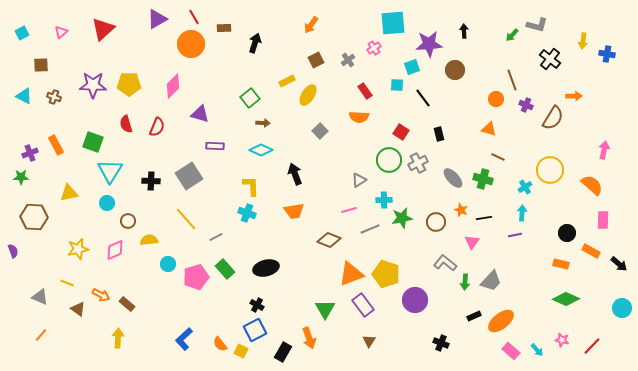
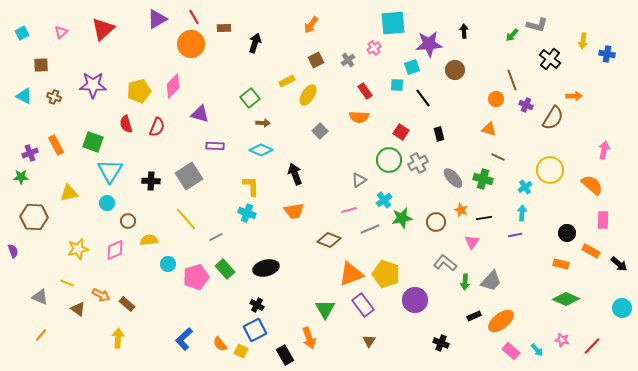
yellow pentagon at (129, 84): moved 10 px right, 7 px down; rotated 15 degrees counterclockwise
cyan cross at (384, 200): rotated 35 degrees counterclockwise
black rectangle at (283, 352): moved 2 px right, 3 px down; rotated 60 degrees counterclockwise
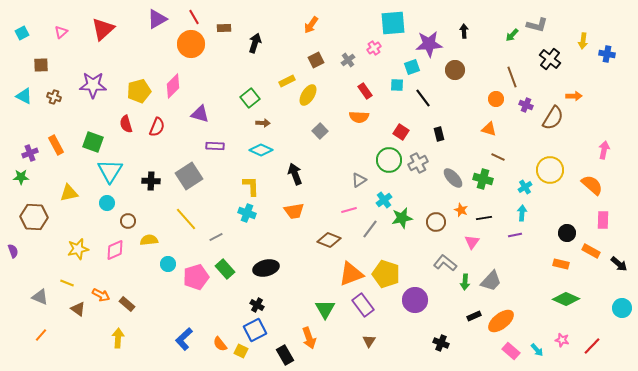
brown line at (512, 80): moved 3 px up
gray line at (370, 229): rotated 30 degrees counterclockwise
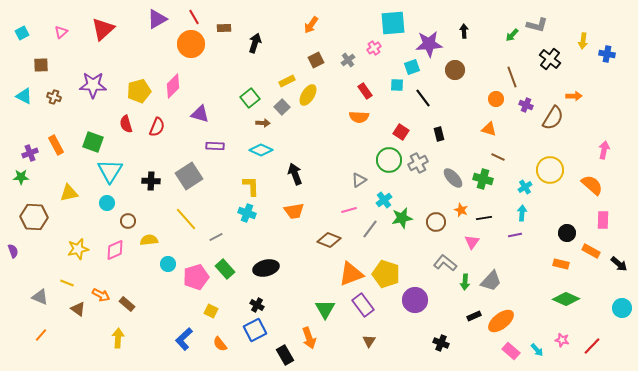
gray square at (320, 131): moved 38 px left, 24 px up
yellow square at (241, 351): moved 30 px left, 40 px up
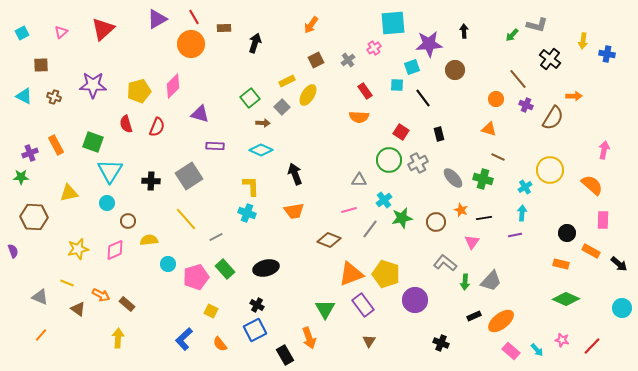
brown line at (512, 77): moved 6 px right, 2 px down; rotated 20 degrees counterclockwise
gray triangle at (359, 180): rotated 35 degrees clockwise
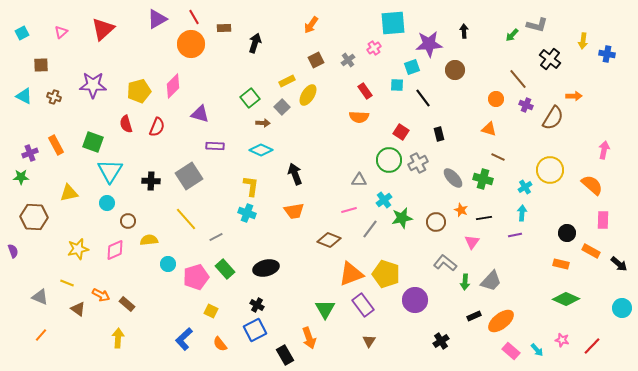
yellow L-shape at (251, 186): rotated 10 degrees clockwise
black cross at (441, 343): moved 2 px up; rotated 35 degrees clockwise
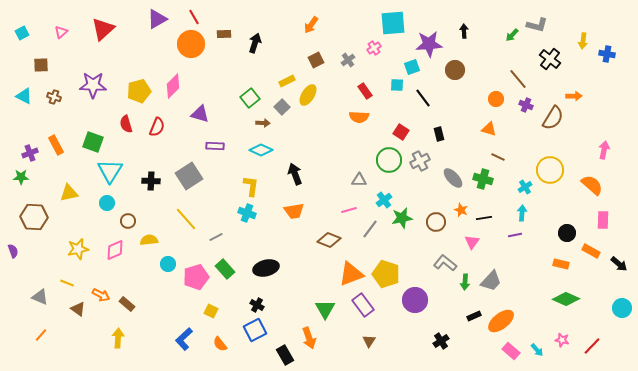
brown rectangle at (224, 28): moved 6 px down
gray cross at (418, 163): moved 2 px right, 2 px up
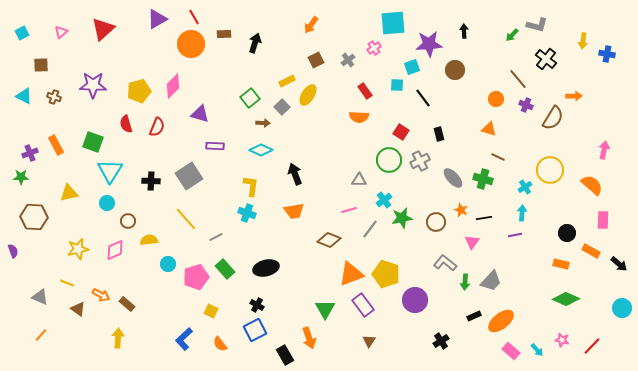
black cross at (550, 59): moved 4 px left
